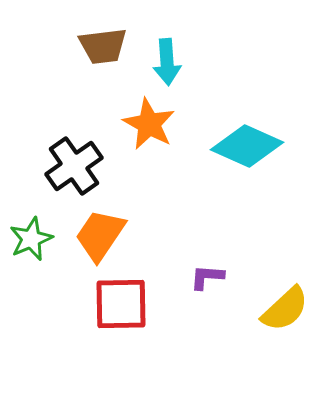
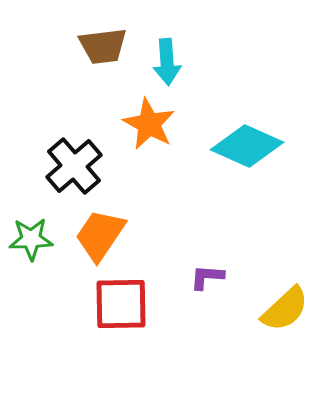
black cross: rotated 6 degrees counterclockwise
green star: rotated 21 degrees clockwise
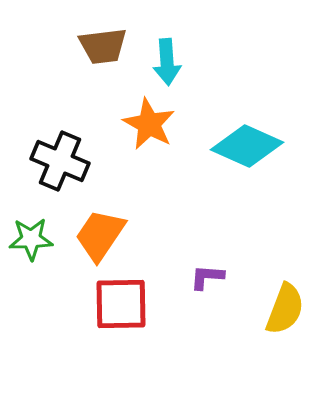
black cross: moved 14 px left, 5 px up; rotated 26 degrees counterclockwise
yellow semicircle: rotated 26 degrees counterclockwise
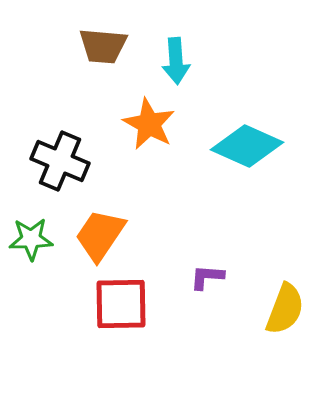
brown trapezoid: rotated 12 degrees clockwise
cyan arrow: moved 9 px right, 1 px up
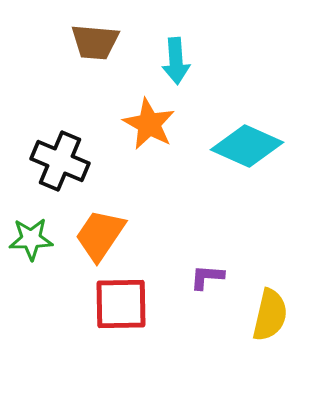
brown trapezoid: moved 8 px left, 4 px up
yellow semicircle: moved 15 px left, 6 px down; rotated 8 degrees counterclockwise
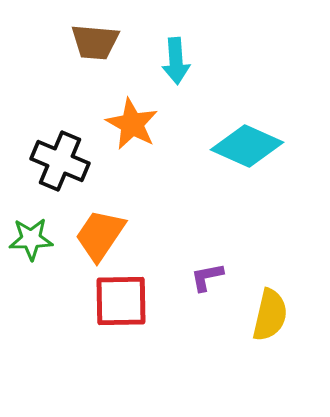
orange star: moved 17 px left
purple L-shape: rotated 15 degrees counterclockwise
red square: moved 3 px up
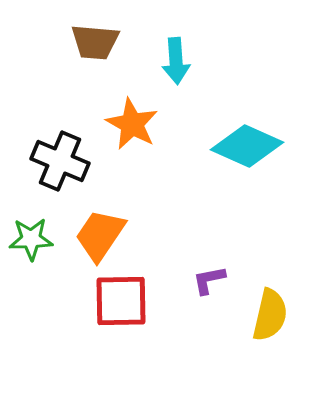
purple L-shape: moved 2 px right, 3 px down
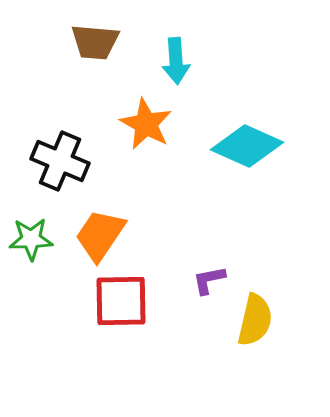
orange star: moved 14 px right
yellow semicircle: moved 15 px left, 5 px down
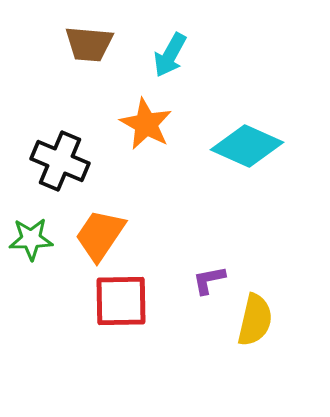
brown trapezoid: moved 6 px left, 2 px down
cyan arrow: moved 6 px left, 6 px up; rotated 33 degrees clockwise
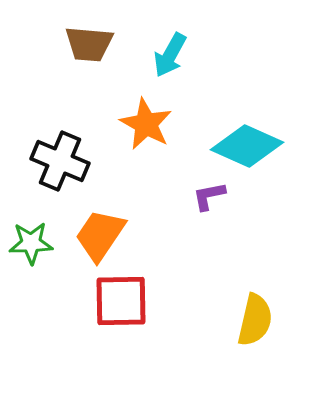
green star: moved 4 px down
purple L-shape: moved 84 px up
